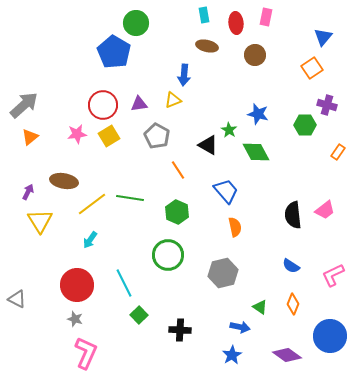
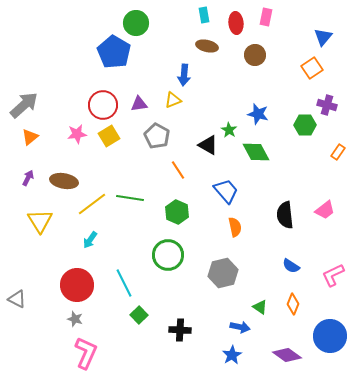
purple arrow at (28, 192): moved 14 px up
black semicircle at (293, 215): moved 8 px left
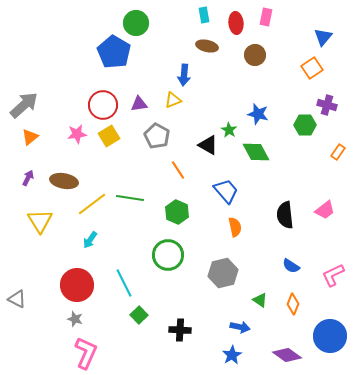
green triangle at (260, 307): moved 7 px up
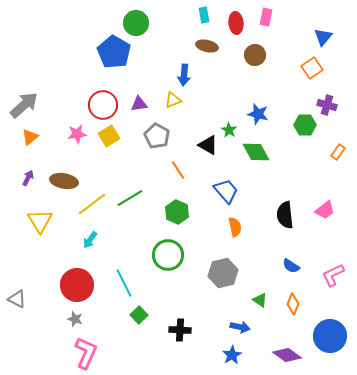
green line at (130, 198): rotated 40 degrees counterclockwise
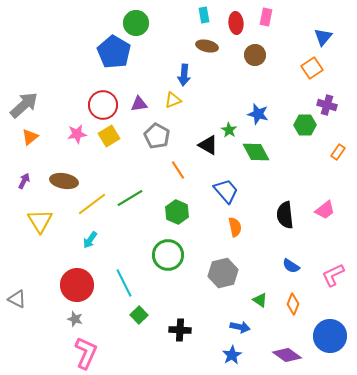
purple arrow at (28, 178): moved 4 px left, 3 px down
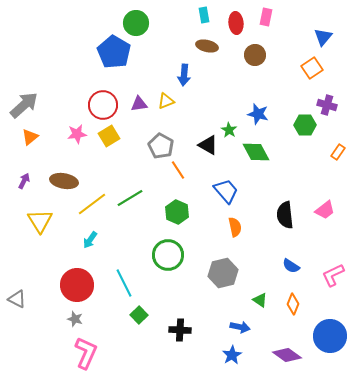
yellow triangle at (173, 100): moved 7 px left, 1 px down
gray pentagon at (157, 136): moved 4 px right, 10 px down
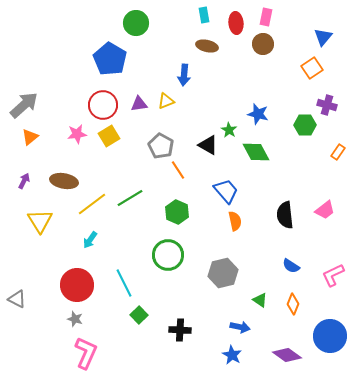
blue pentagon at (114, 52): moved 4 px left, 7 px down
brown circle at (255, 55): moved 8 px right, 11 px up
orange semicircle at (235, 227): moved 6 px up
blue star at (232, 355): rotated 12 degrees counterclockwise
